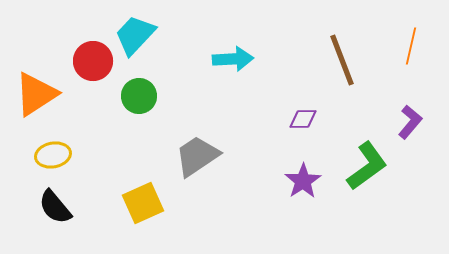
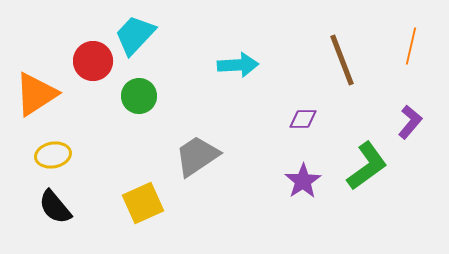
cyan arrow: moved 5 px right, 6 px down
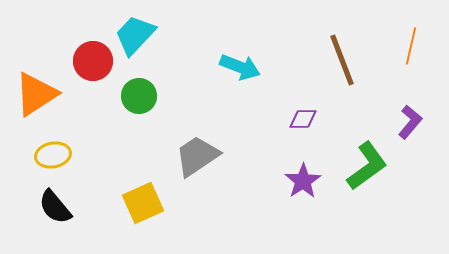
cyan arrow: moved 2 px right, 2 px down; rotated 24 degrees clockwise
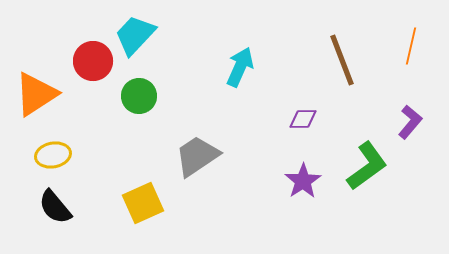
cyan arrow: rotated 87 degrees counterclockwise
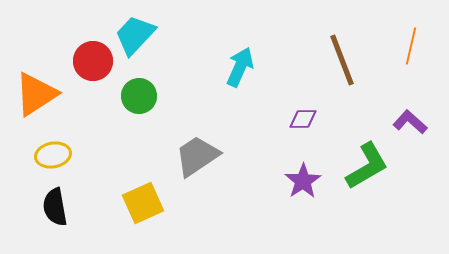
purple L-shape: rotated 88 degrees counterclockwise
green L-shape: rotated 6 degrees clockwise
black semicircle: rotated 30 degrees clockwise
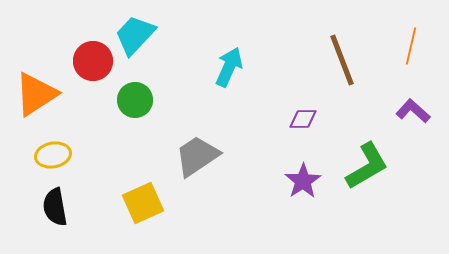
cyan arrow: moved 11 px left
green circle: moved 4 px left, 4 px down
purple L-shape: moved 3 px right, 11 px up
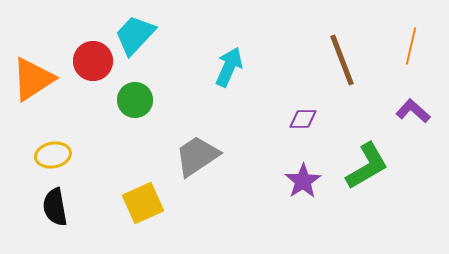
orange triangle: moved 3 px left, 15 px up
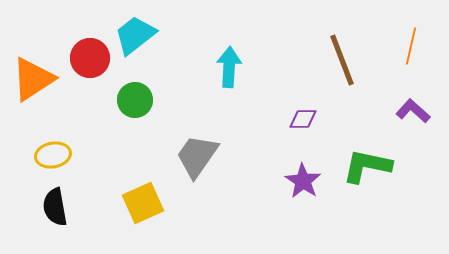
cyan trapezoid: rotated 9 degrees clockwise
red circle: moved 3 px left, 3 px up
cyan arrow: rotated 21 degrees counterclockwise
gray trapezoid: rotated 21 degrees counterclockwise
green L-shape: rotated 138 degrees counterclockwise
purple star: rotated 6 degrees counterclockwise
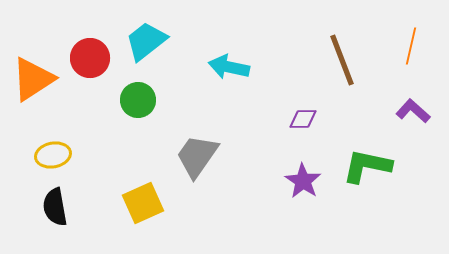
cyan trapezoid: moved 11 px right, 6 px down
cyan arrow: rotated 81 degrees counterclockwise
green circle: moved 3 px right
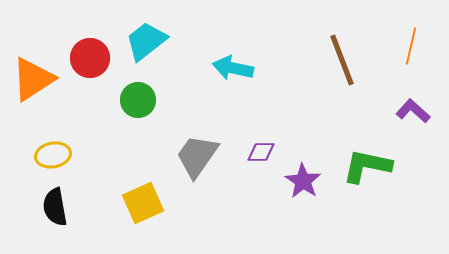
cyan arrow: moved 4 px right, 1 px down
purple diamond: moved 42 px left, 33 px down
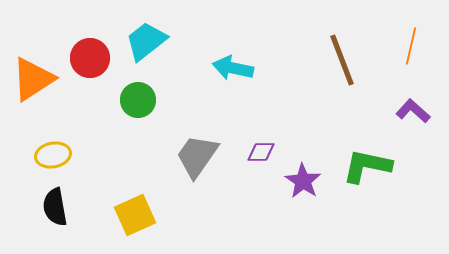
yellow square: moved 8 px left, 12 px down
